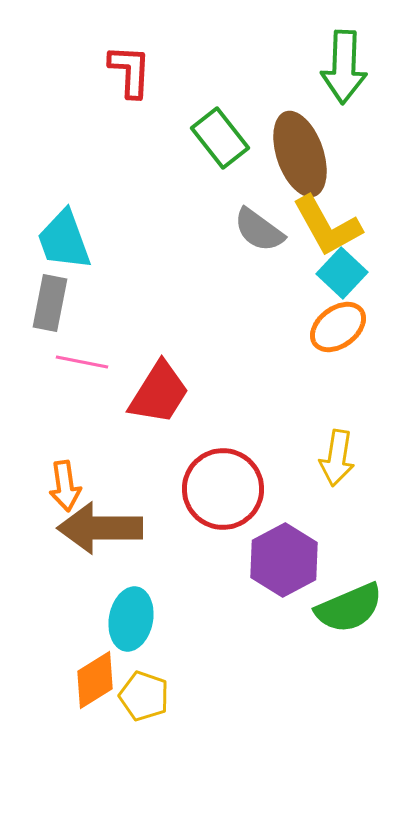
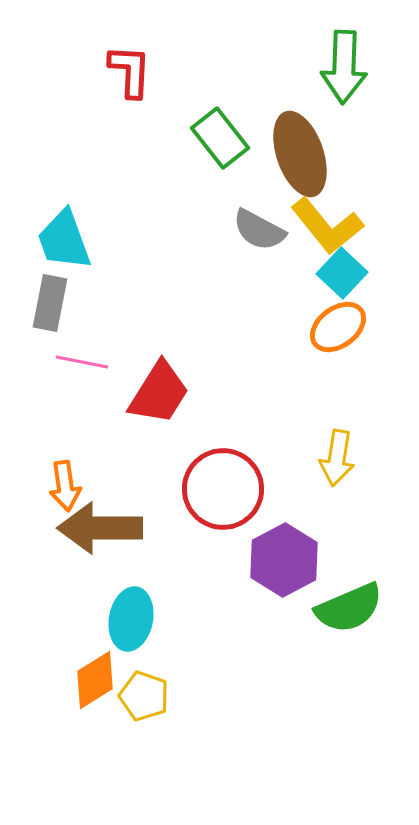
yellow L-shape: rotated 10 degrees counterclockwise
gray semicircle: rotated 8 degrees counterclockwise
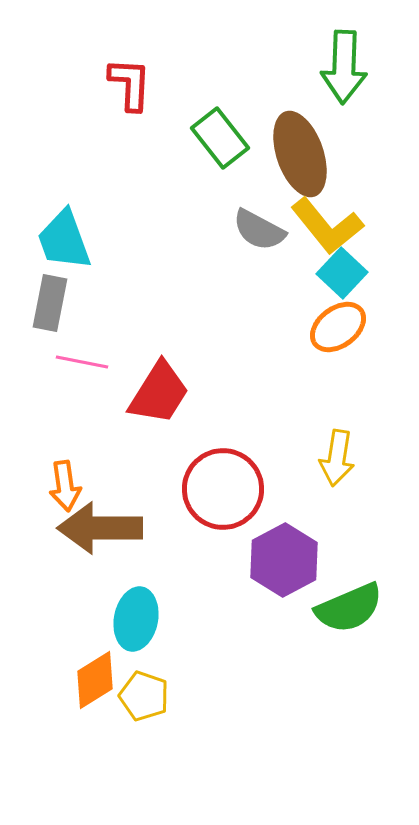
red L-shape: moved 13 px down
cyan ellipse: moved 5 px right
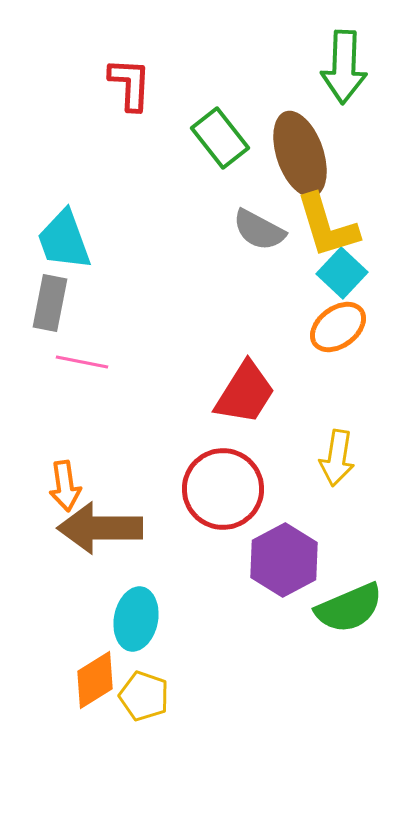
yellow L-shape: rotated 22 degrees clockwise
red trapezoid: moved 86 px right
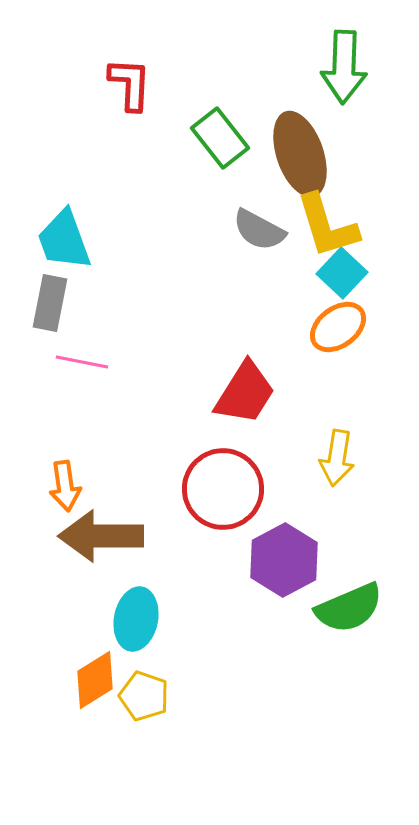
brown arrow: moved 1 px right, 8 px down
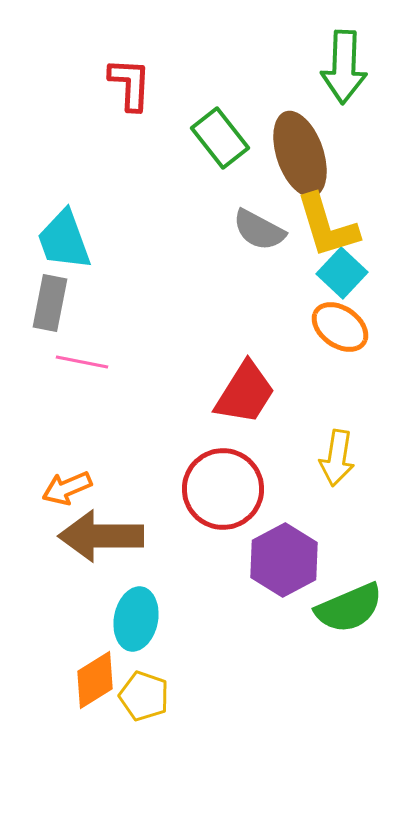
orange ellipse: moved 2 px right; rotated 72 degrees clockwise
orange arrow: moved 2 px right, 2 px down; rotated 75 degrees clockwise
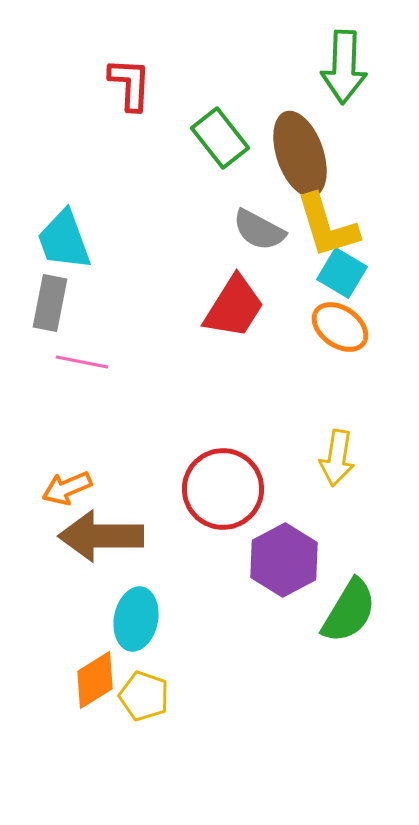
cyan square: rotated 12 degrees counterclockwise
red trapezoid: moved 11 px left, 86 px up
green semicircle: moved 3 px down; rotated 36 degrees counterclockwise
